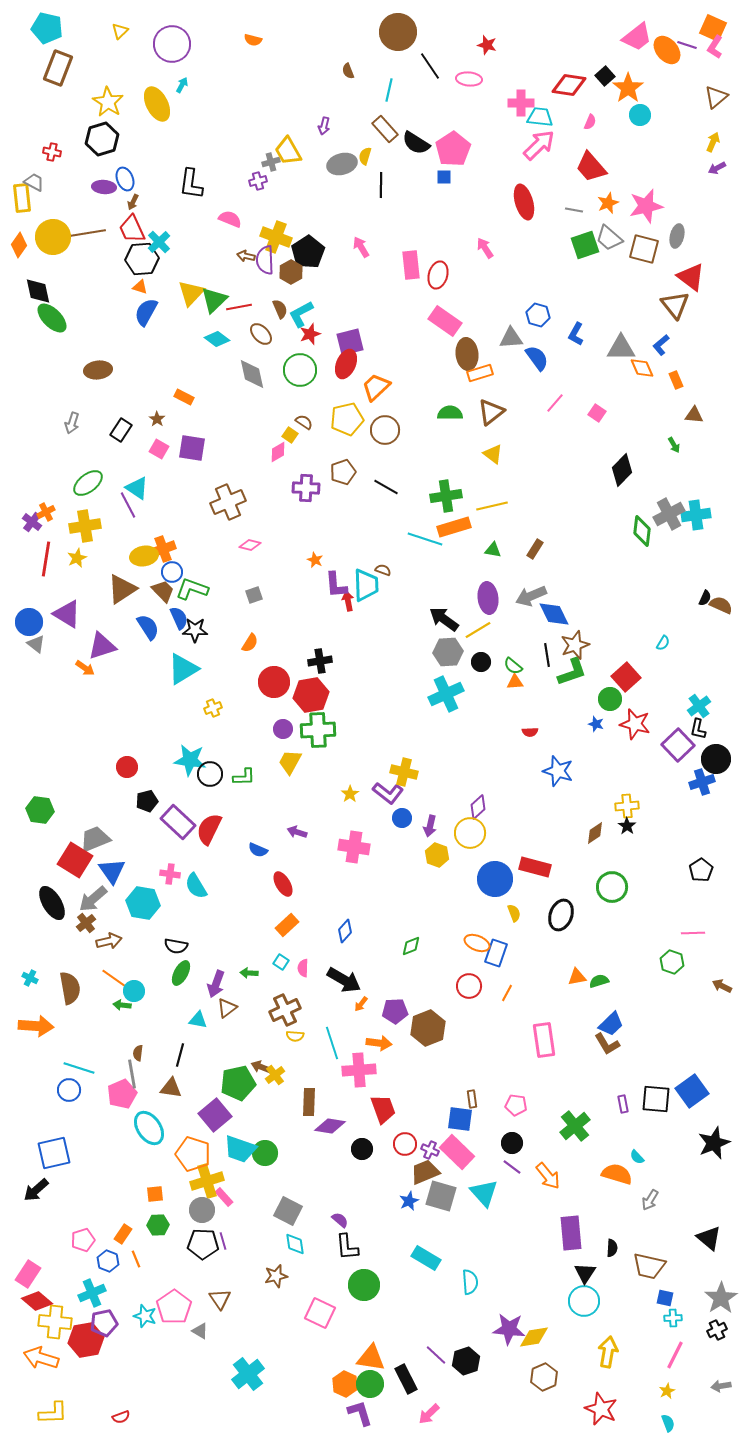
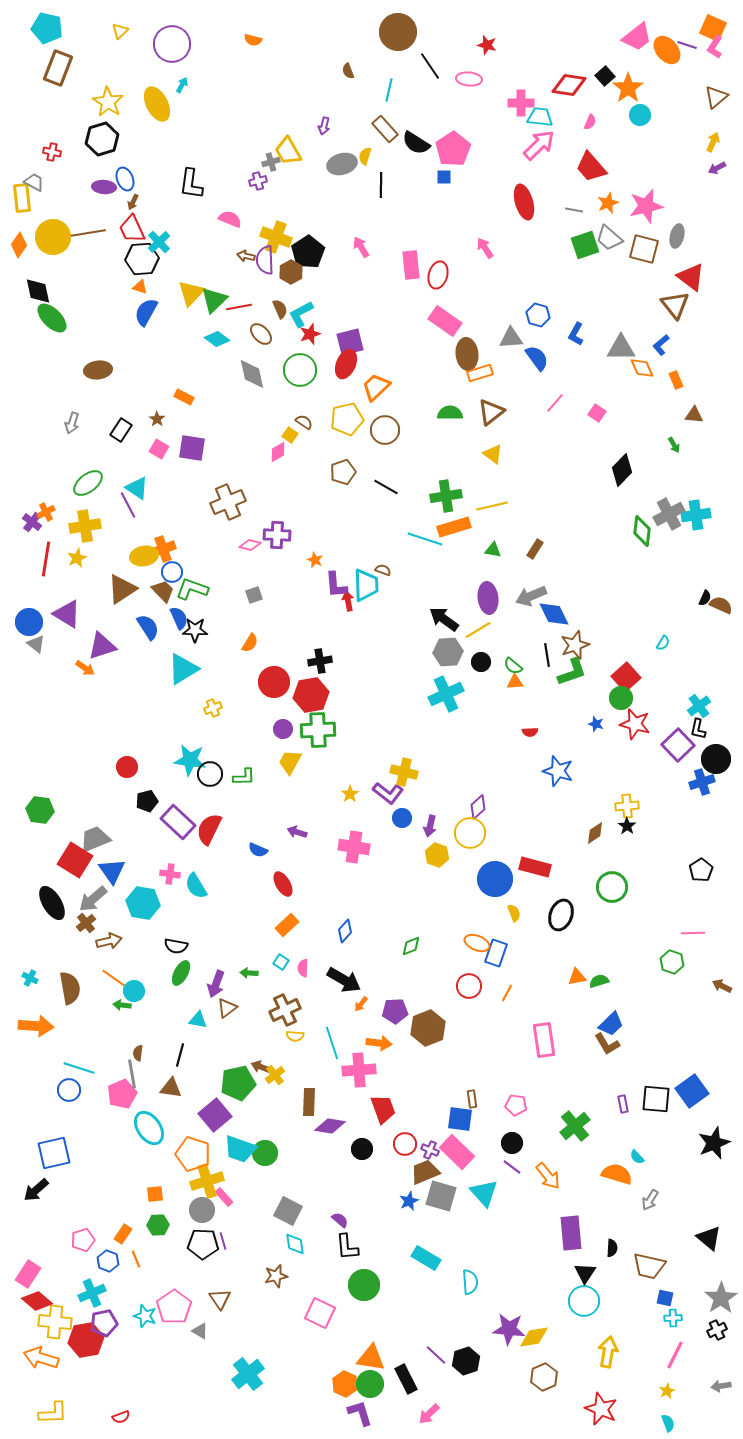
purple cross at (306, 488): moved 29 px left, 47 px down
green circle at (610, 699): moved 11 px right, 1 px up
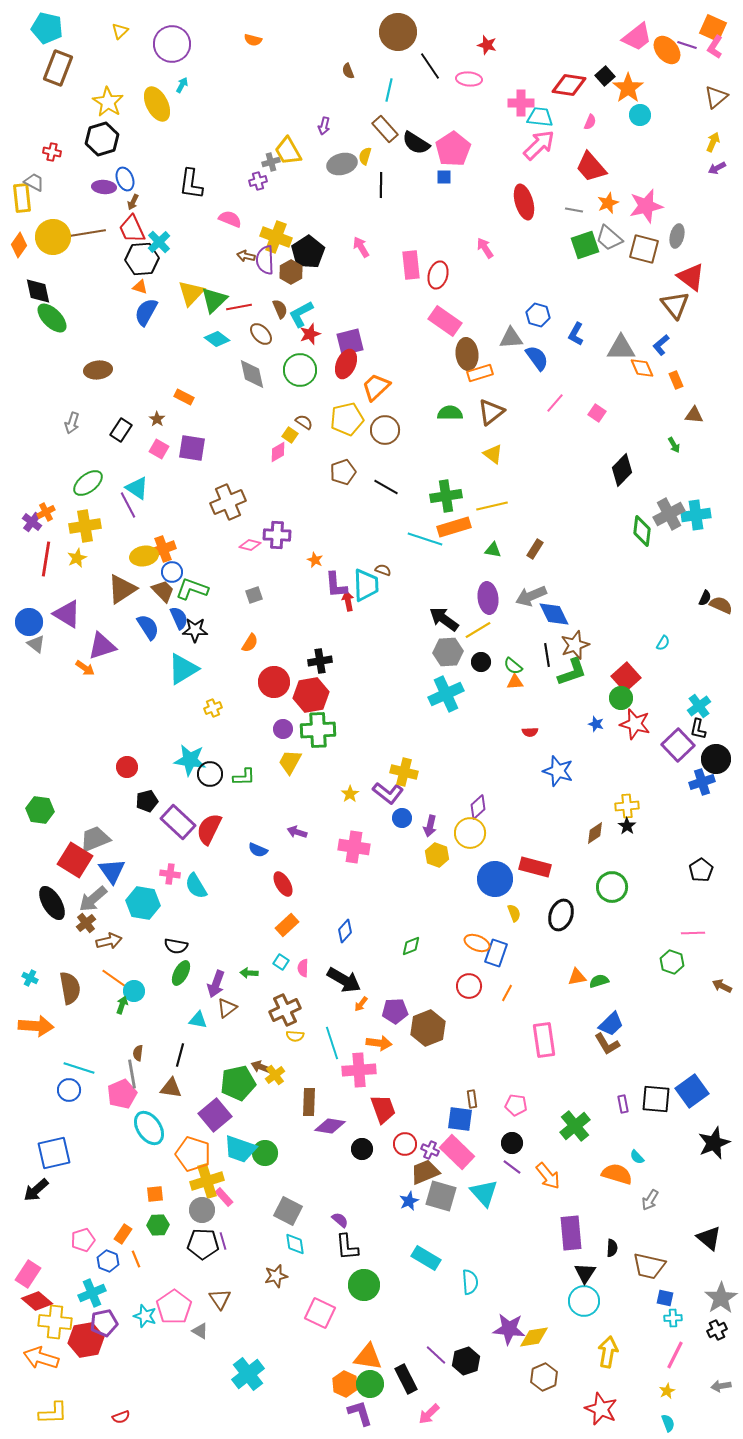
green arrow at (122, 1005): rotated 102 degrees clockwise
orange triangle at (371, 1358): moved 3 px left, 1 px up
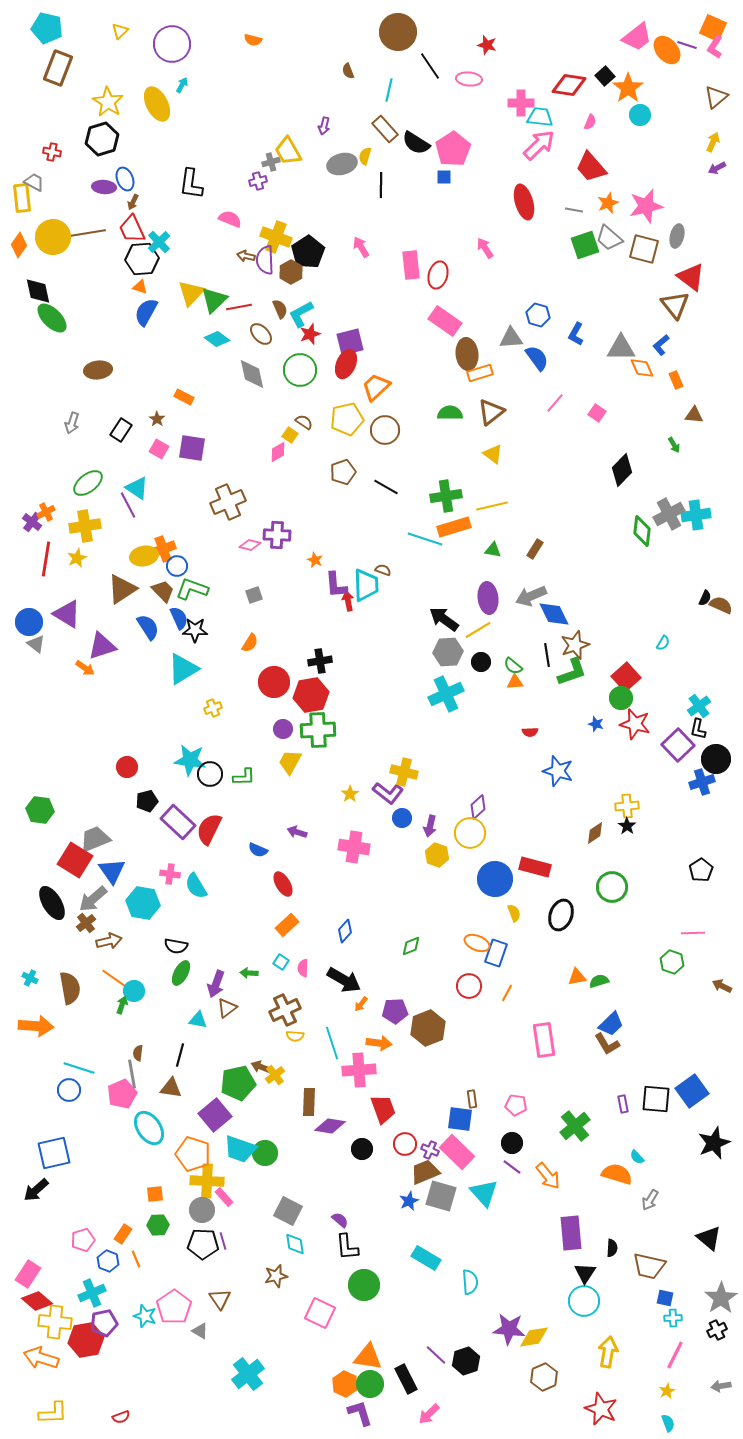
blue circle at (172, 572): moved 5 px right, 6 px up
yellow cross at (207, 1181): rotated 20 degrees clockwise
